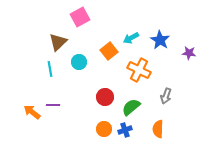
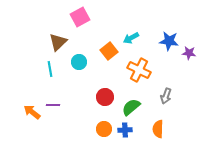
blue star: moved 9 px right, 1 px down; rotated 24 degrees counterclockwise
blue cross: rotated 16 degrees clockwise
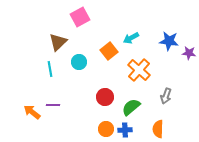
orange cross: rotated 15 degrees clockwise
orange circle: moved 2 px right
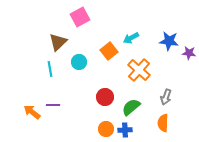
gray arrow: moved 1 px down
orange semicircle: moved 5 px right, 6 px up
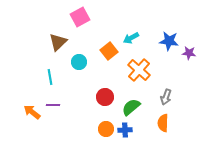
cyan line: moved 8 px down
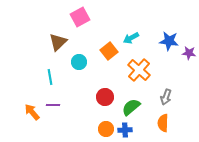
orange arrow: rotated 12 degrees clockwise
